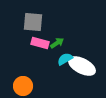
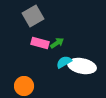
gray square: moved 6 px up; rotated 35 degrees counterclockwise
cyan semicircle: moved 1 px left, 3 px down
white ellipse: rotated 16 degrees counterclockwise
orange circle: moved 1 px right
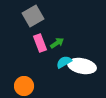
pink rectangle: rotated 54 degrees clockwise
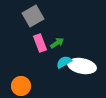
orange circle: moved 3 px left
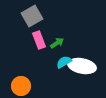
gray square: moved 1 px left
pink rectangle: moved 1 px left, 3 px up
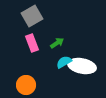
pink rectangle: moved 7 px left, 3 px down
orange circle: moved 5 px right, 1 px up
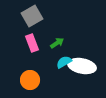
orange circle: moved 4 px right, 5 px up
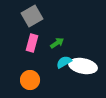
pink rectangle: rotated 36 degrees clockwise
white ellipse: moved 1 px right
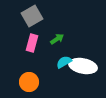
green arrow: moved 4 px up
orange circle: moved 1 px left, 2 px down
